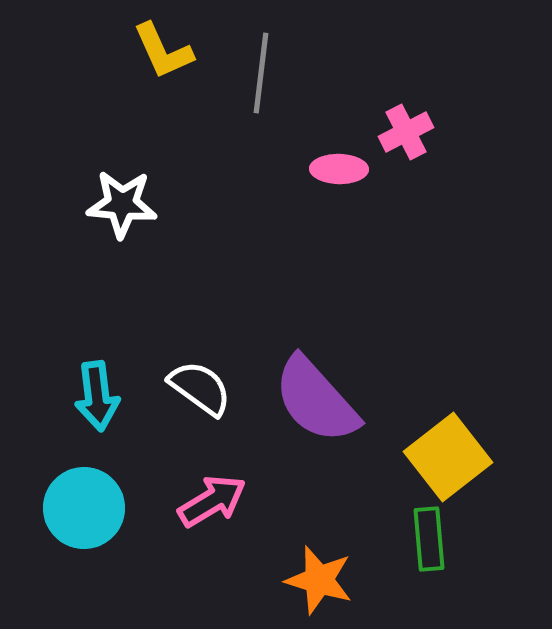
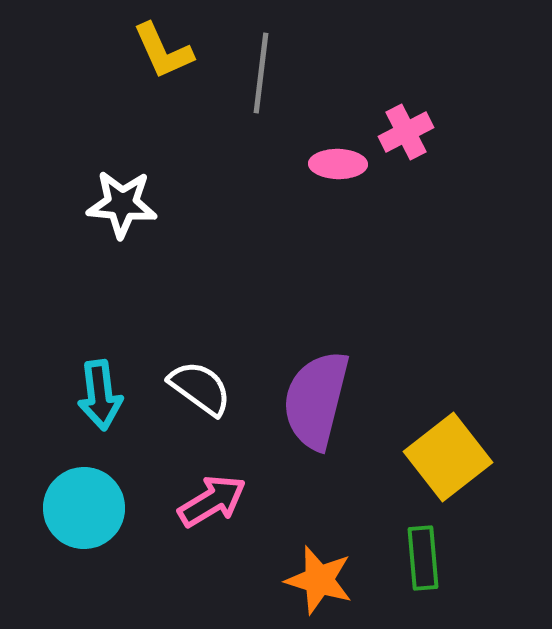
pink ellipse: moved 1 px left, 5 px up
cyan arrow: moved 3 px right, 1 px up
purple semicircle: rotated 56 degrees clockwise
green rectangle: moved 6 px left, 19 px down
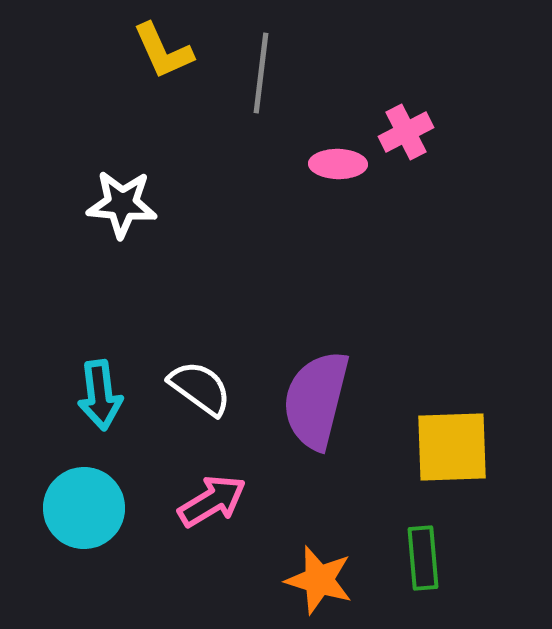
yellow square: moved 4 px right, 10 px up; rotated 36 degrees clockwise
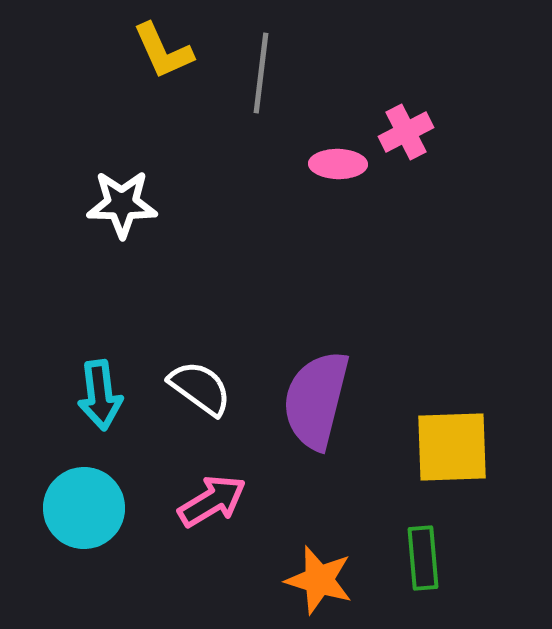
white star: rotated 4 degrees counterclockwise
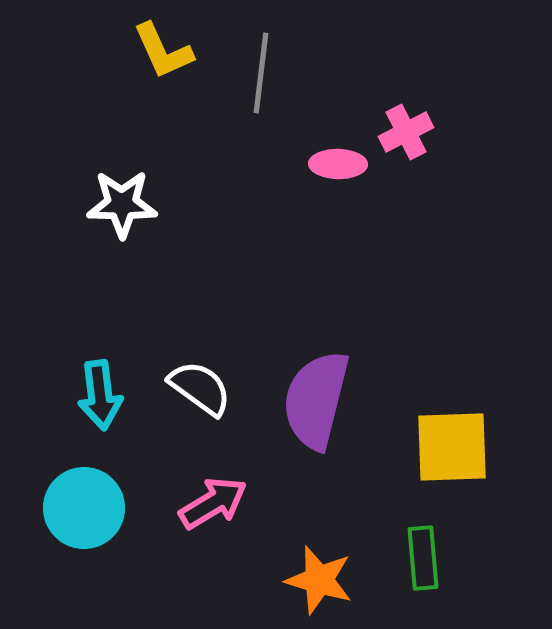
pink arrow: moved 1 px right, 2 px down
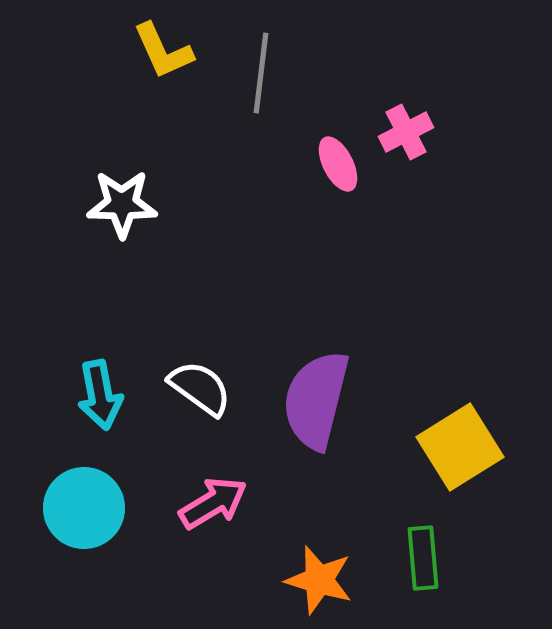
pink ellipse: rotated 62 degrees clockwise
cyan arrow: rotated 4 degrees counterclockwise
yellow square: moved 8 px right; rotated 30 degrees counterclockwise
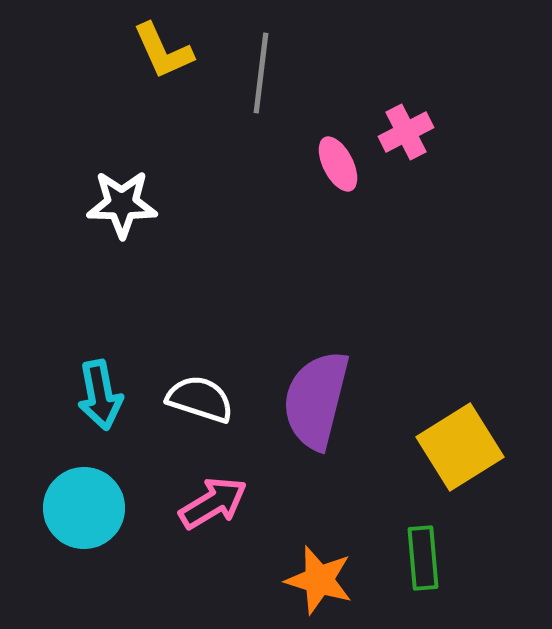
white semicircle: moved 11 px down; rotated 18 degrees counterclockwise
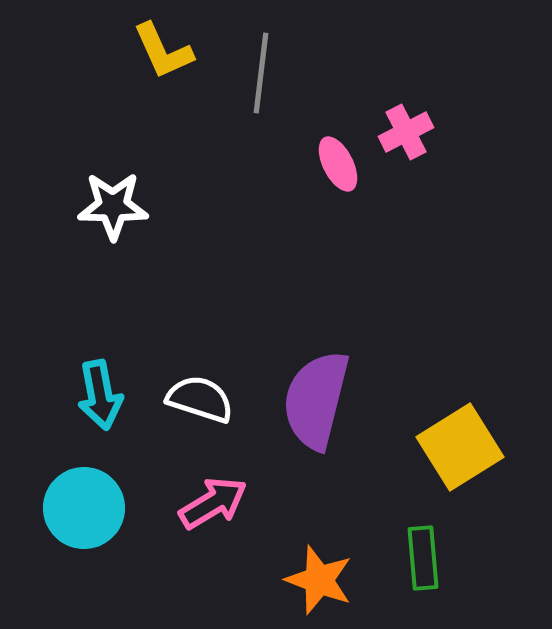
white star: moved 9 px left, 2 px down
orange star: rotated 4 degrees clockwise
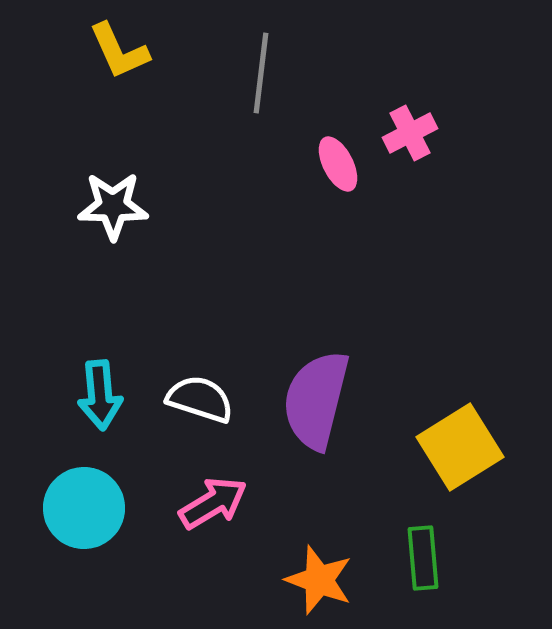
yellow L-shape: moved 44 px left
pink cross: moved 4 px right, 1 px down
cyan arrow: rotated 6 degrees clockwise
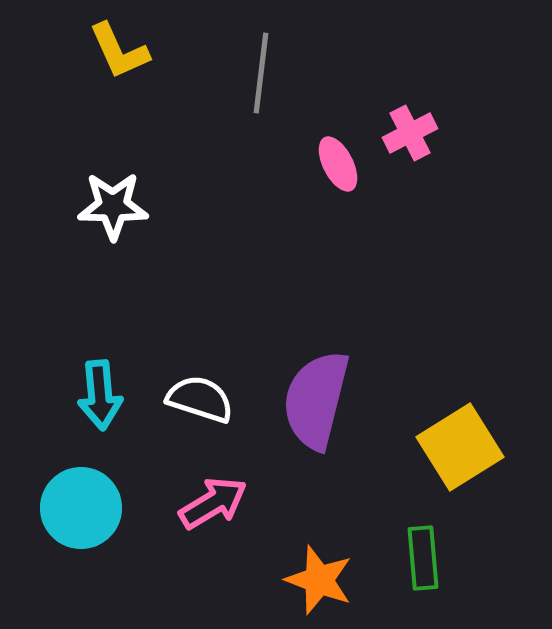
cyan circle: moved 3 px left
